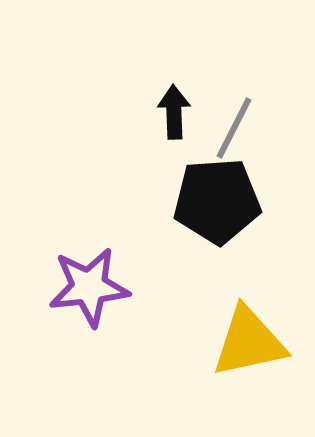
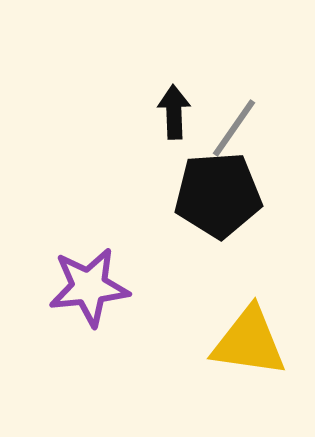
gray line: rotated 8 degrees clockwise
black pentagon: moved 1 px right, 6 px up
yellow triangle: rotated 20 degrees clockwise
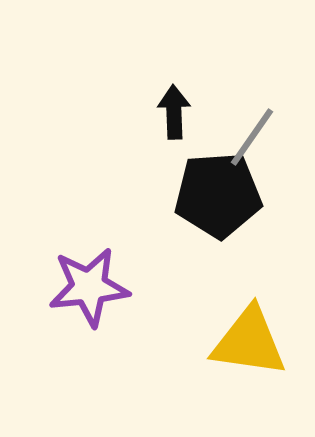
gray line: moved 18 px right, 9 px down
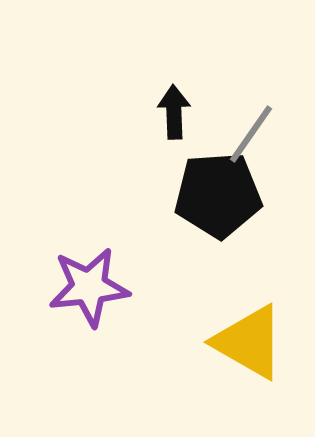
gray line: moved 1 px left, 3 px up
yellow triangle: rotated 22 degrees clockwise
